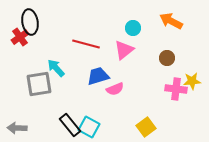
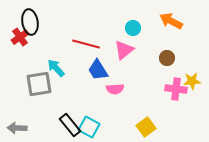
blue trapezoid: moved 6 px up; rotated 105 degrees counterclockwise
pink semicircle: rotated 18 degrees clockwise
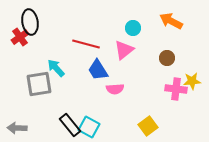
yellow square: moved 2 px right, 1 px up
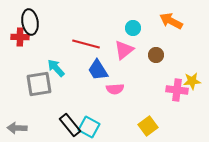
red cross: rotated 36 degrees clockwise
brown circle: moved 11 px left, 3 px up
pink cross: moved 1 px right, 1 px down
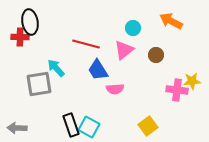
black rectangle: moved 1 px right; rotated 20 degrees clockwise
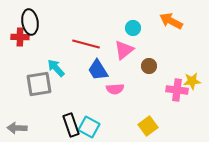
brown circle: moved 7 px left, 11 px down
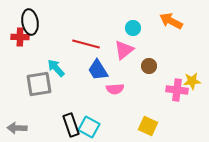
yellow square: rotated 30 degrees counterclockwise
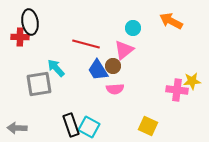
brown circle: moved 36 px left
